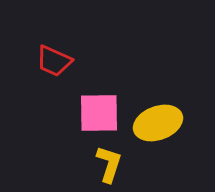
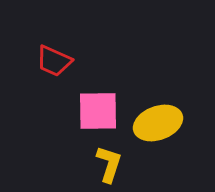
pink square: moved 1 px left, 2 px up
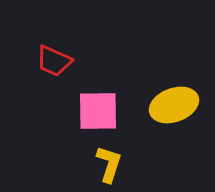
yellow ellipse: moved 16 px right, 18 px up
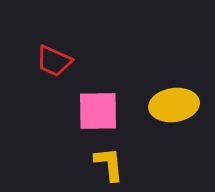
yellow ellipse: rotated 12 degrees clockwise
yellow L-shape: rotated 24 degrees counterclockwise
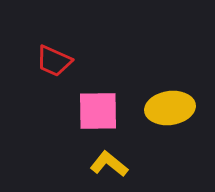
yellow ellipse: moved 4 px left, 3 px down
yellow L-shape: rotated 45 degrees counterclockwise
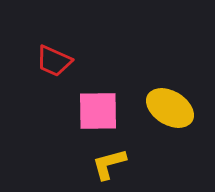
yellow ellipse: rotated 39 degrees clockwise
yellow L-shape: rotated 54 degrees counterclockwise
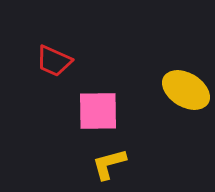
yellow ellipse: moved 16 px right, 18 px up
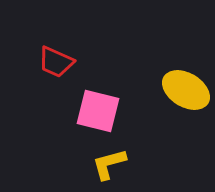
red trapezoid: moved 2 px right, 1 px down
pink square: rotated 15 degrees clockwise
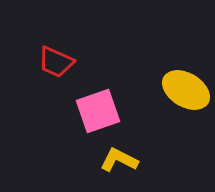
pink square: rotated 33 degrees counterclockwise
yellow L-shape: moved 10 px right, 4 px up; rotated 42 degrees clockwise
